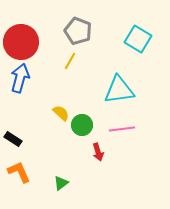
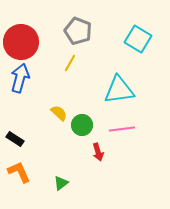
yellow line: moved 2 px down
yellow semicircle: moved 2 px left
black rectangle: moved 2 px right
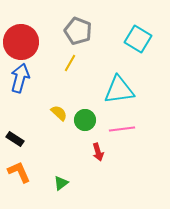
green circle: moved 3 px right, 5 px up
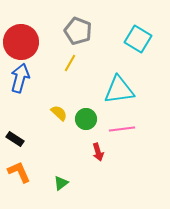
green circle: moved 1 px right, 1 px up
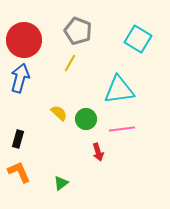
red circle: moved 3 px right, 2 px up
black rectangle: moved 3 px right; rotated 72 degrees clockwise
